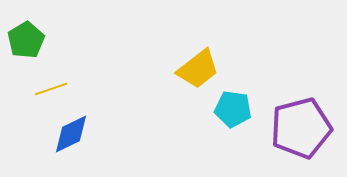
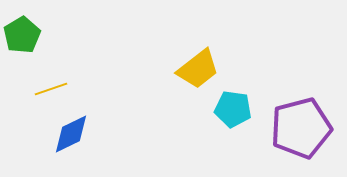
green pentagon: moved 4 px left, 5 px up
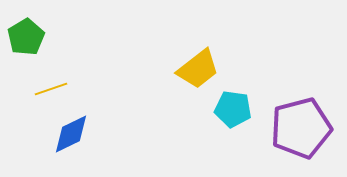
green pentagon: moved 4 px right, 2 px down
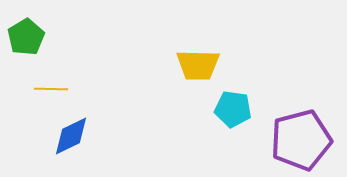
yellow trapezoid: moved 4 px up; rotated 39 degrees clockwise
yellow line: rotated 20 degrees clockwise
purple pentagon: moved 12 px down
blue diamond: moved 2 px down
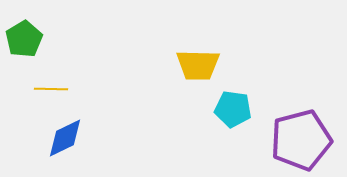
green pentagon: moved 2 px left, 2 px down
blue diamond: moved 6 px left, 2 px down
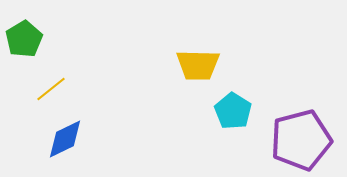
yellow line: rotated 40 degrees counterclockwise
cyan pentagon: moved 2 px down; rotated 24 degrees clockwise
blue diamond: moved 1 px down
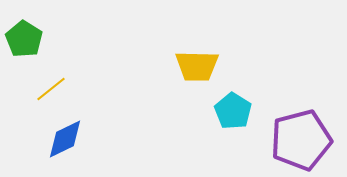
green pentagon: rotated 9 degrees counterclockwise
yellow trapezoid: moved 1 px left, 1 px down
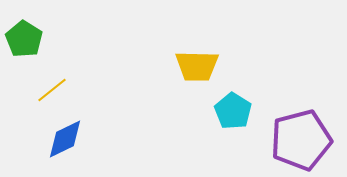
yellow line: moved 1 px right, 1 px down
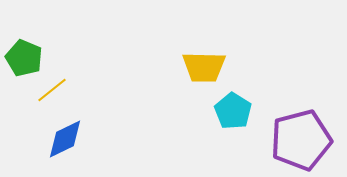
green pentagon: moved 19 px down; rotated 9 degrees counterclockwise
yellow trapezoid: moved 7 px right, 1 px down
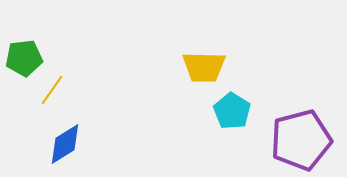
green pentagon: rotated 30 degrees counterclockwise
yellow line: rotated 16 degrees counterclockwise
cyan pentagon: moved 1 px left
blue diamond: moved 5 px down; rotated 6 degrees counterclockwise
